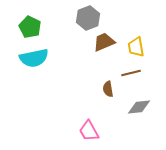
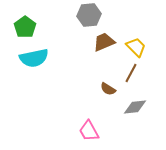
gray hexagon: moved 1 px right, 3 px up; rotated 15 degrees clockwise
green pentagon: moved 5 px left; rotated 10 degrees clockwise
yellow trapezoid: rotated 145 degrees clockwise
brown line: rotated 48 degrees counterclockwise
brown semicircle: rotated 49 degrees counterclockwise
gray diamond: moved 4 px left
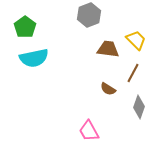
gray hexagon: rotated 15 degrees counterclockwise
brown trapezoid: moved 4 px right, 7 px down; rotated 30 degrees clockwise
yellow trapezoid: moved 7 px up
brown line: moved 2 px right
gray diamond: moved 4 px right; rotated 65 degrees counterclockwise
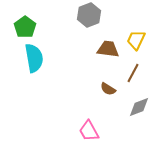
yellow trapezoid: rotated 110 degrees counterclockwise
cyan semicircle: rotated 88 degrees counterclockwise
gray diamond: rotated 50 degrees clockwise
